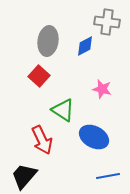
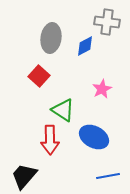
gray ellipse: moved 3 px right, 3 px up
pink star: rotated 30 degrees clockwise
red arrow: moved 8 px right; rotated 24 degrees clockwise
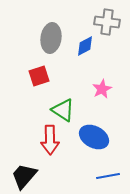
red square: rotated 30 degrees clockwise
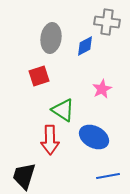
black trapezoid: rotated 24 degrees counterclockwise
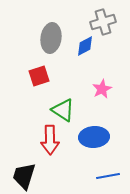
gray cross: moved 4 px left; rotated 25 degrees counterclockwise
blue ellipse: rotated 32 degrees counterclockwise
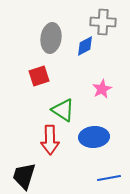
gray cross: rotated 20 degrees clockwise
blue line: moved 1 px right, 2 px down
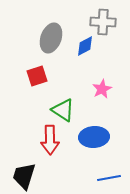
gray ellipse: rotated 12 degrees clockwise
red square: moved 2 px left
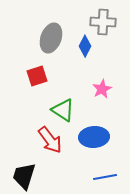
blue diamond: rotated 35 degrees counterclockwise
red arrow: rotated 36 degrees counterclockwise
blue line: moved 4 px left, 1 px up
